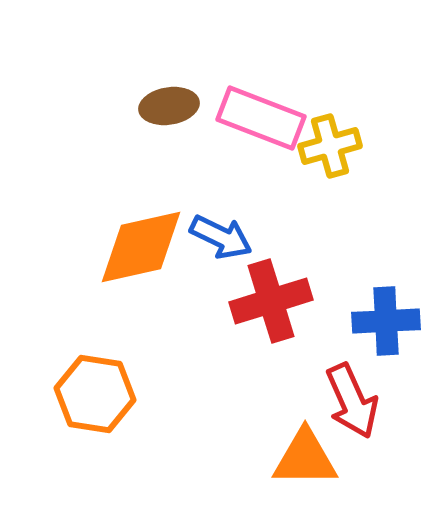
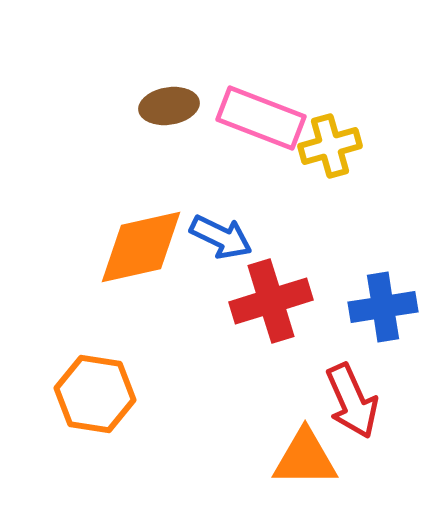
blue cross: moved 3 px left, 14 px up; rotated 6 degrees counterclockwise
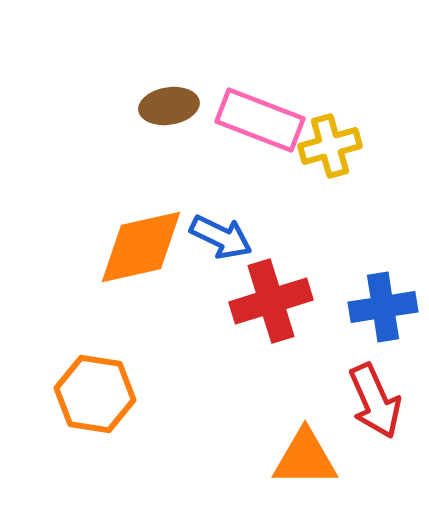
pink rectangle: moved 1 px left, 2 px down
red arrow: moved 23 px right
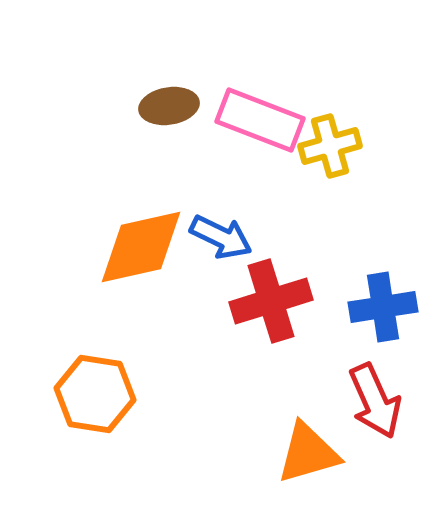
orange triangle: moved 3 px right, 5 px up; rotated 16 degrees counterclockwise
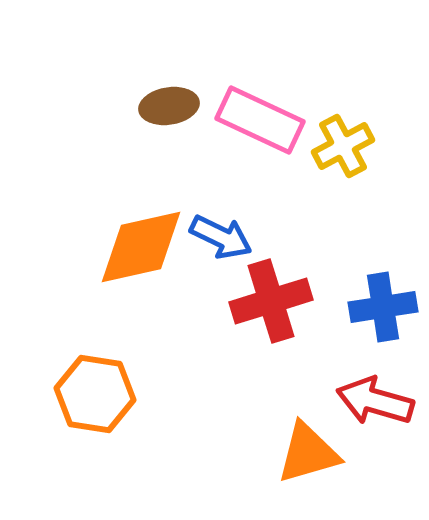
pink rectangle: rotated 4 degrees clockwise
yellow cross: moved 13 px right; rotated 12 degrees counterclockwise
red arrow: rotated 130 degrees clockwise
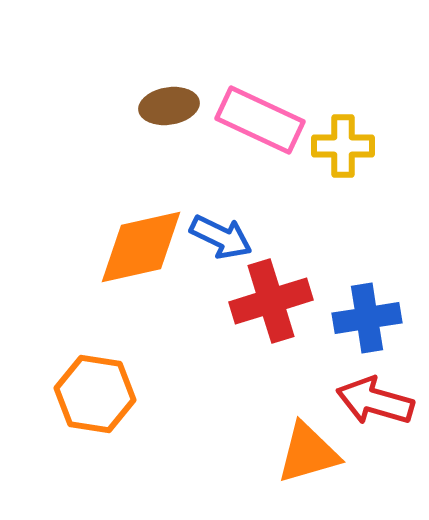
yellow cross: rotated 28 degrees clockwise
blue cross: moved 16 px left, 11 px down
